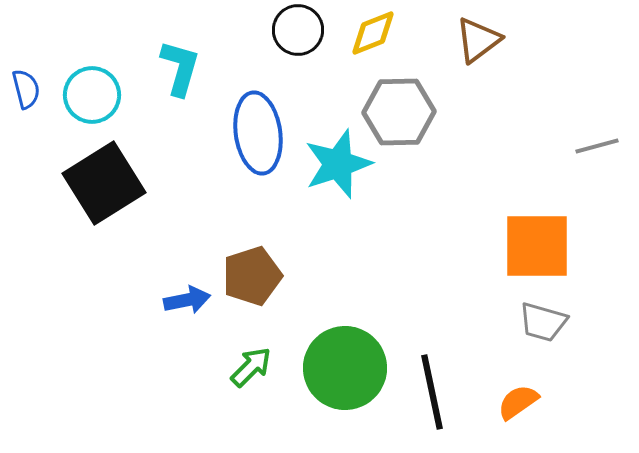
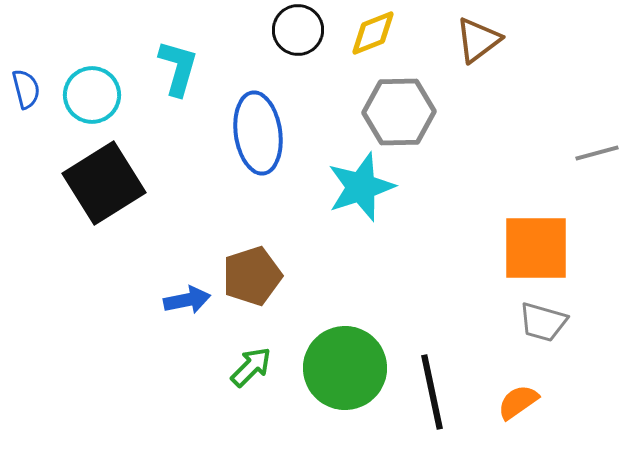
cyan L-shape: moved 2 px left
gray line: moved 7 px down
cyan star: moved 23 px right, 23 px down
orange square: moved 1 px left, 2 px down
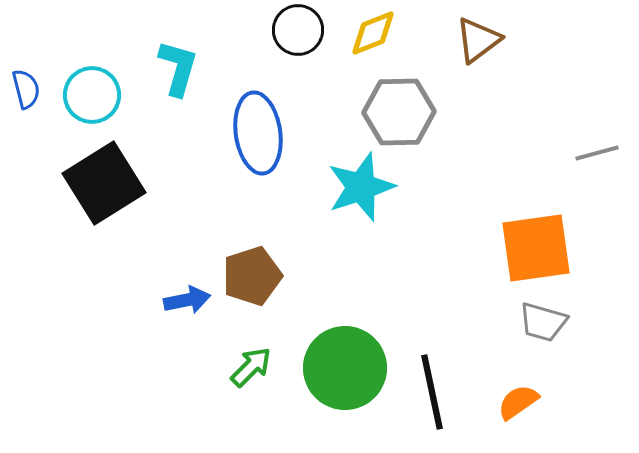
orange square: rotated 8 degrees counterclockwise
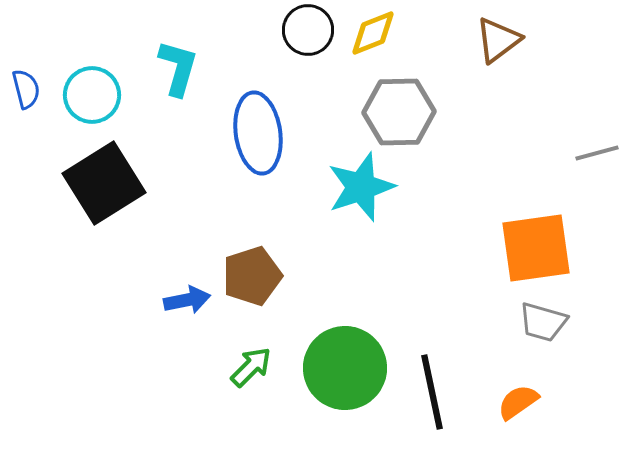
black circle: moved 10 px right
brown triangle: moved 20 px right
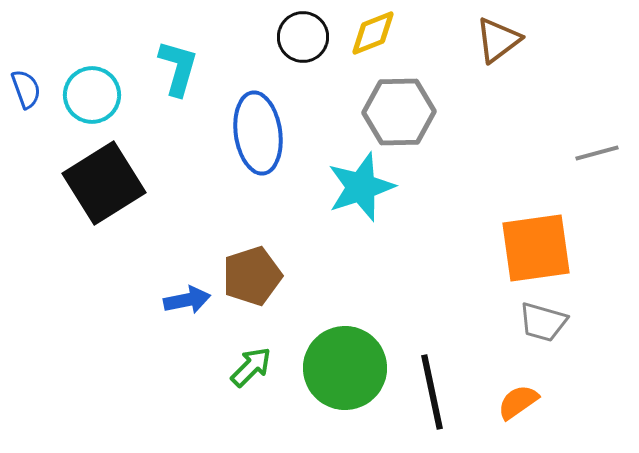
black circle: moved 5 px left, 7 px down
blue semicircle: rotated 6 degrees counterclockwise
